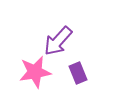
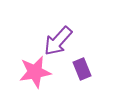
purple rectangle: moved 4 px right, 4 px up
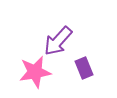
purple rectangle: moved 2 px right, 1 px up
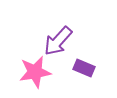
purple rectangle: rotated 45 degrees counterclockwise
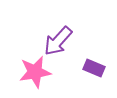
purple rectangle: moved 10 px right
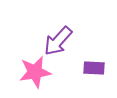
purple rectangle: rotated 20 degrees counterclockwise
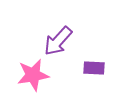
pink star: moved 2 px left, 3 px down
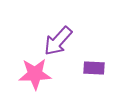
pink star: moved 2 px right, 1 px up; rotated 8 degrees clockwise
